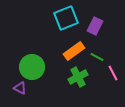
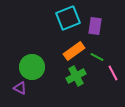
cyan square: moved 2 px right
purple rectangle: rotated 18 degrees counterclockwise
green cross: moved 2 px left, 1 px up
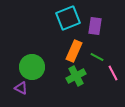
orange rectangle: rotated 30 degrees counterclockwise
purple triangle: moved 1 px right
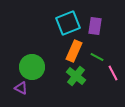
cyan square: moved 5 px down
green cross: rotated 24 degrees counterclockwise
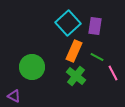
cyan square: rotated 20 degrees counterclockwise
purple triangle: moved 7 px left, 8 px down
